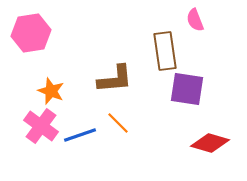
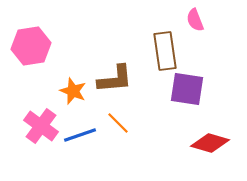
pink hexagon: moved 13 px down
orange star: moved 22 px right
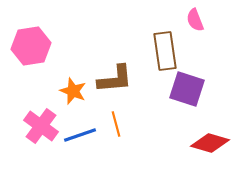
purple square: rotated 9 degrees clockwise
orange line: moved 2 px left, 1 px down; rotated 30 degrees clockwise
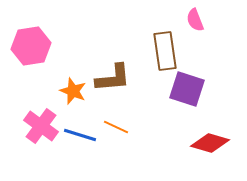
brown L-shape: moved 2 px left, 1 px up
orange line: moved 3 px down; rotated 50 degrees counterclockwise
blue line: rotated 36 degrees clockwise
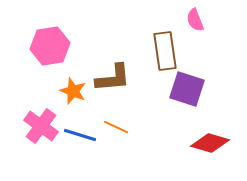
pink hexagon: moved 19 px right
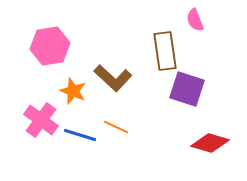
brown L-shape: rotated 48 degrees clockwise
pink cross: moved 6 px up
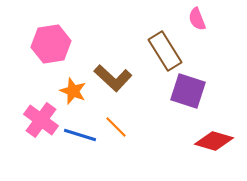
pink semicircle: moved 2 px right, 1 px up
pink hexagon: moved 1 px right, 2 px up
brown rectangle: rotated 24 degrees counterclockwise
purple square: moved 1 px right, 2 px down
orange line: rotated 20 degrees clockwise
red diamond: moved 4 px right, 2 px up
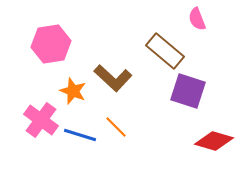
brown rectangle: rotated 18 degrees counterclockwise
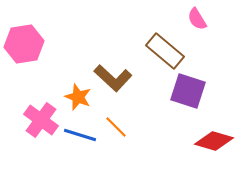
pink semicircle: rotated 10 degrees counterclockwise
pink hexagon: moved 27 px left
orange star: moved 5 px right, 6 px down
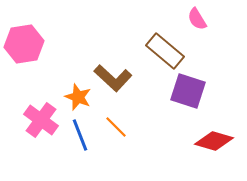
blue line: rotated 52 degrees clockwise
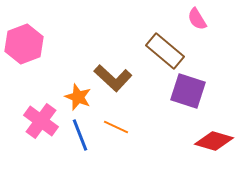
pink hexagon: rotated 12 degrees counterclockwise
pink cross: moved 1 px down
orange line: rotated 20 degrees counterclockwise
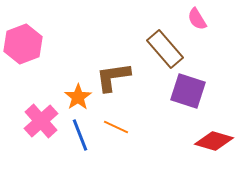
pink hexagon: moved 1 px left
brown rectangle: moved 2 px up; rotated 9 degrees clockwise
brown L-shape: moved 1 px up; rotated 129 degrees clockwise
orange star: rotated 16 degrees clockwise
pink cross: rotated 12 degrees clockwise
